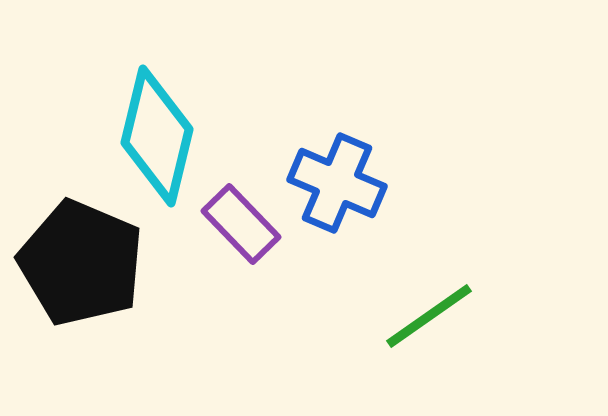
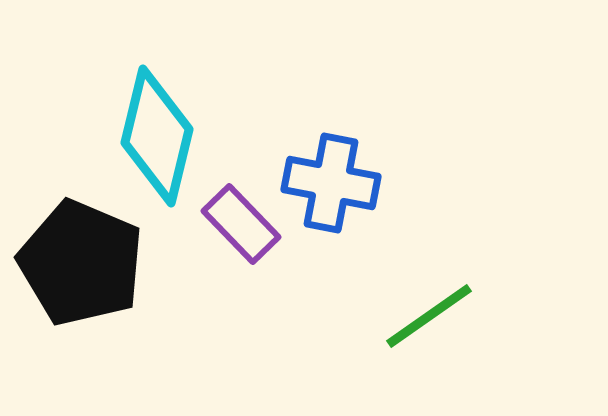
blue cross: moved 6 px left; rotated 12 degrees counterclockwise
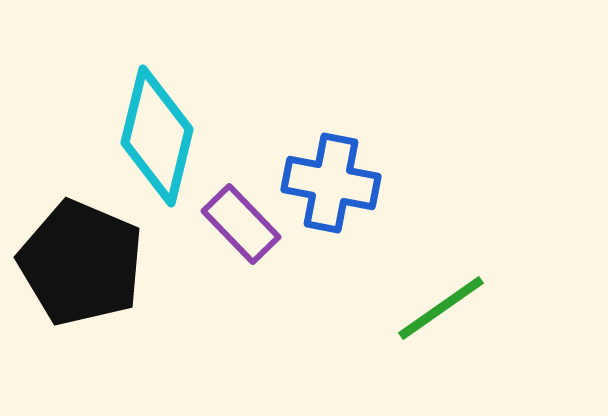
green line: moved 12 px right, 8 px up
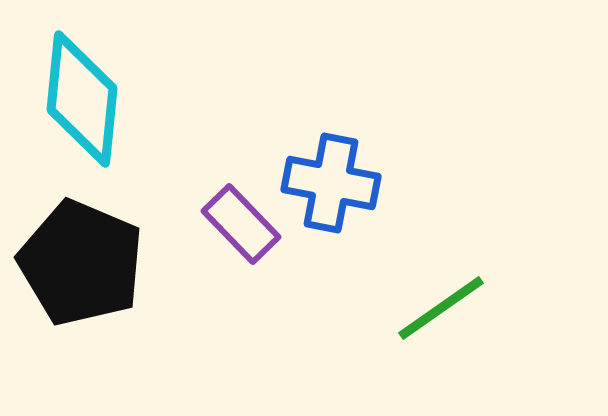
cyan diamond: moved 75 px left, 37 px up; rotated 8 degrees counterclockwise
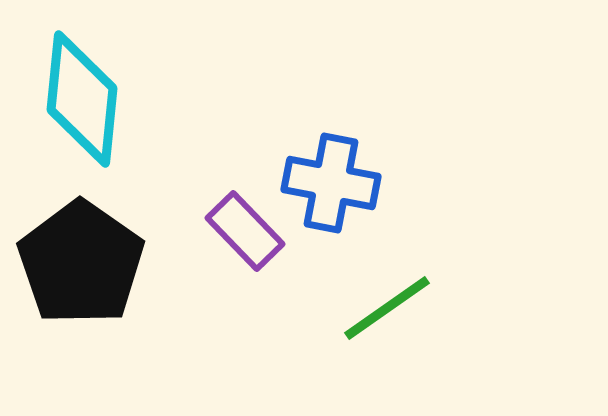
purple rectangle: moved 4 px right, 7 px down
black pentagon: rotated 12 degrees clockwise
green line: moved 54 px left
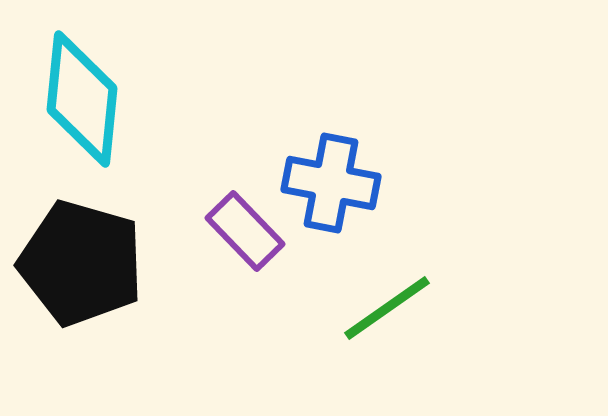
black pentagon: rotated 19 degrees counterclockwise
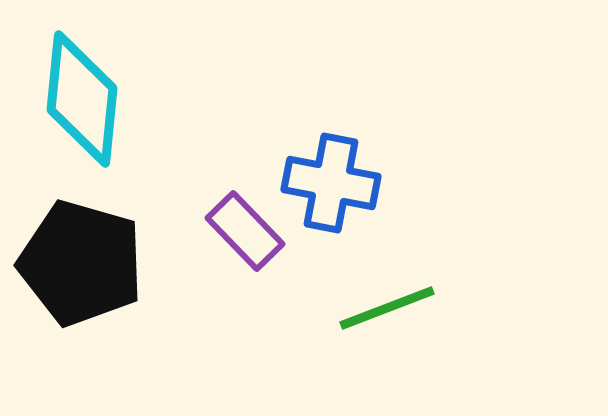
green line: rotated 14 degrees clockwise
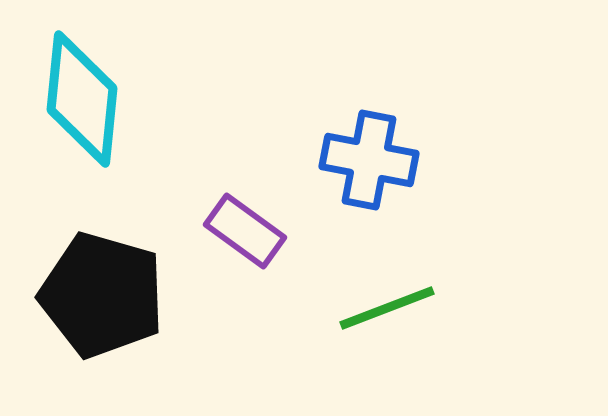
blue cross: moved 38 px right, 23 px up
purple rectangle: rotated 10 degrees counterclockwise
black pentagon: moved 21 px right, 32 px down
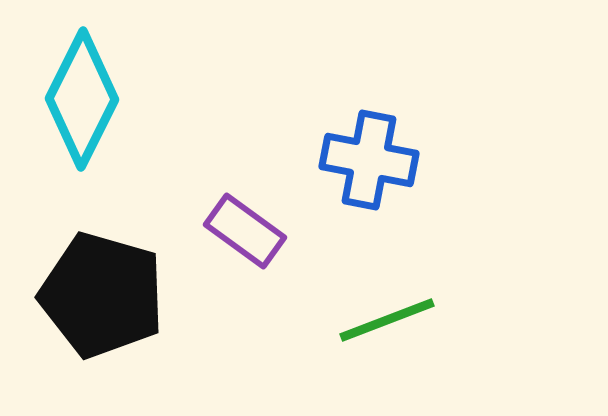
cyan diamond: rotated 21 degrees clockwise
green line: moved 12 px down
